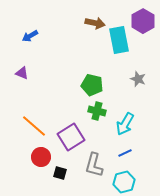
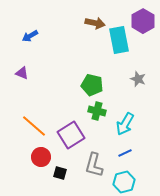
purple square: moved 2 px up
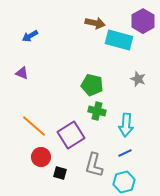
cyan rectangle: rotated 64 degrees counterclockwise
cyan arrow: moved 1 px right, 1 px down; rotated 25 degrees counterclockwise
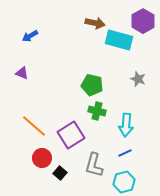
red circle: moved 1 px right, 1 px down
black square: rotated 24 degrees clockwise
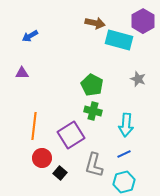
purple triangle: rotated 24 degrees counterclockwise
green pentagon: rotated 15 degrees clockwise
green cross: moved 4 px left
orange line: rotated 56 degrees clockwise
blue line: moved 1 px left, 1 px down
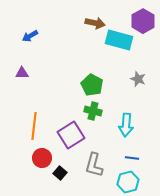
blue line: moved 8 px right, 4 px down; rotated 32 degrees clockwise
cyan hexagon: moved 4 px right
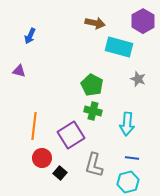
blue arrow: rotated 35 degrees counterclockwise
cyan rectangle: moved 7 px down
purple triangle: moved 3 px left, 2 px up; rotated 16 degrees clockwise
cyan arrow: moved 1 px right, 1 px up
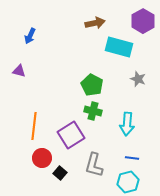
brown arrow: rotated 24 degrees counterclockwise
